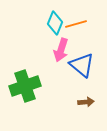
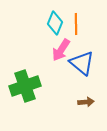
orange line: rotated 75 degrees counterclockwise
pink arrow: rotated 15 degrees clockwise
blue triangle: moved 2 px up
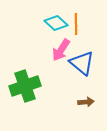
cyan diamond: moved 1 px right; rotated 70 degrees counterclockwise
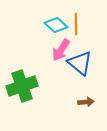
cyan diamond: moved 2 px down
blue triangle: moved 2 px left
green cross: moved 3 px left
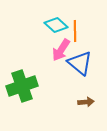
orange line: moved 1 px left, 7 px down
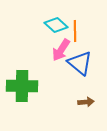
green cross: rotated 20 degrees clockwise
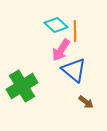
blue triangle: moved 6 px left, 7 px down
green cross: rotated 32 degrees counterclockwise
brown arrow: rotated 42 degrees clockwise
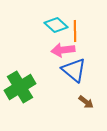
pink arrow: moved 2 px right; rotated 50 degrees clockwise
green cross: moved 2 px left, 1 px down
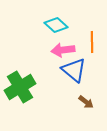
orange line: moved 17 px right, 11 px down
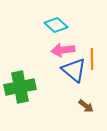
orange line: moved 17 px down
green cross: rotated 20 degrees clockwise
brown arrow: moved 4 px down
